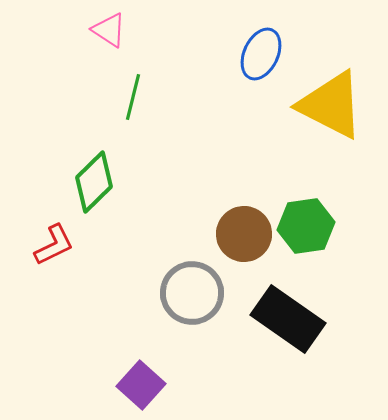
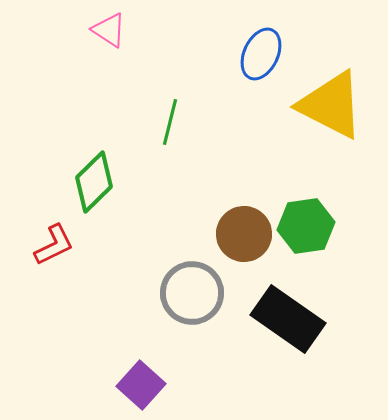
green line: moved 37 px right, 25 px down
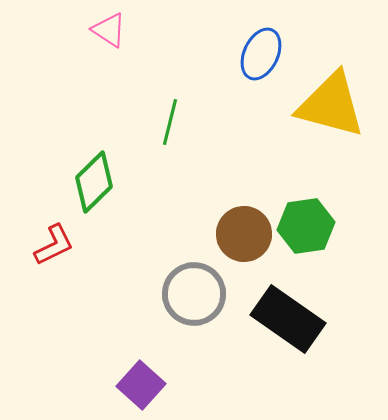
yellow triangle: rotated 12 degrees counterclockwise
gray circle: moved 2 px right, 1 px down
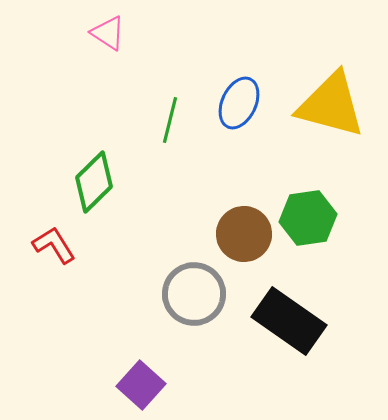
pink triangle: moved 1 px left, 3 px down
blue ellipse: moved 22 px left, 49 px down
green line: moved 2 px up
green hexagon: moved 2 px right, 8 px up
red L-shape: rotated 96 degrees counterclockwise
black rectangle: moved 1 px right, 2 px down
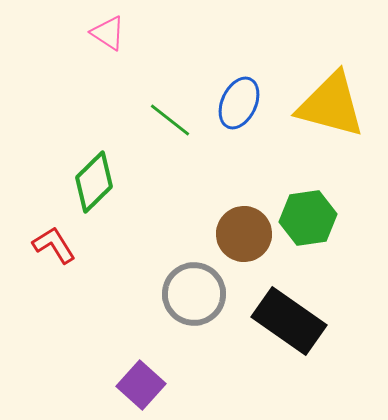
green line: rotated 66 degrees counterclockwise
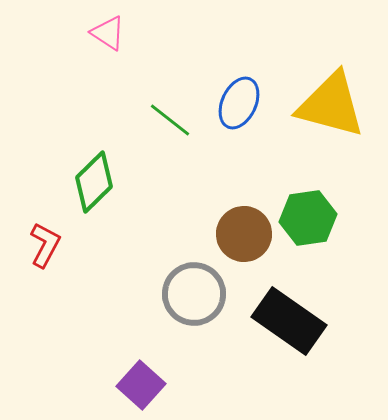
red L-shape: moved 9 px left; rotated 60 degrees clockwise
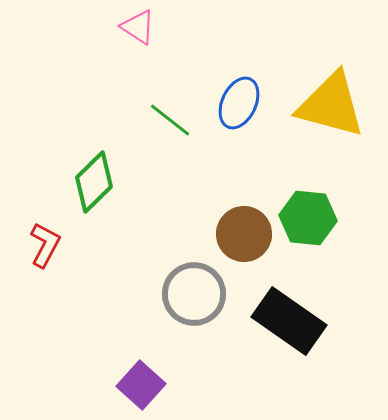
pink triangle: moved 30 px right, 6 px up
green hexagon: rotated 14 degrees clockwise
